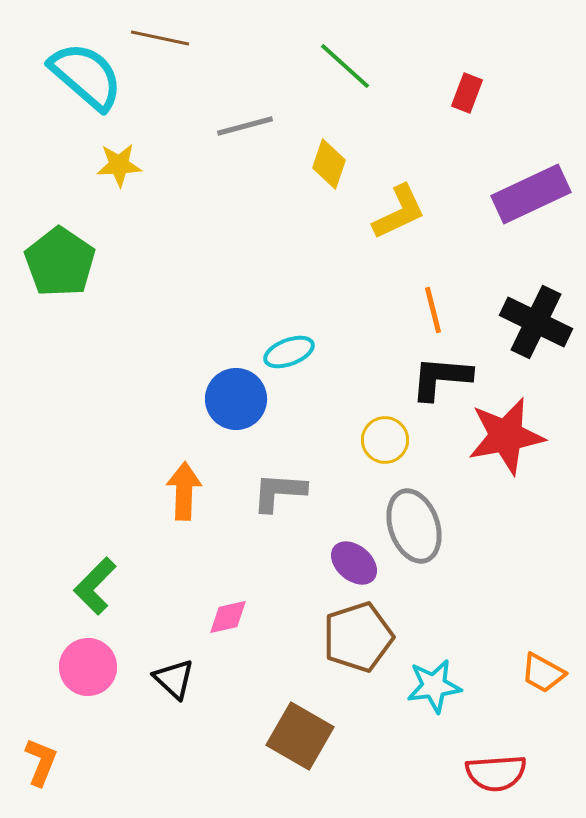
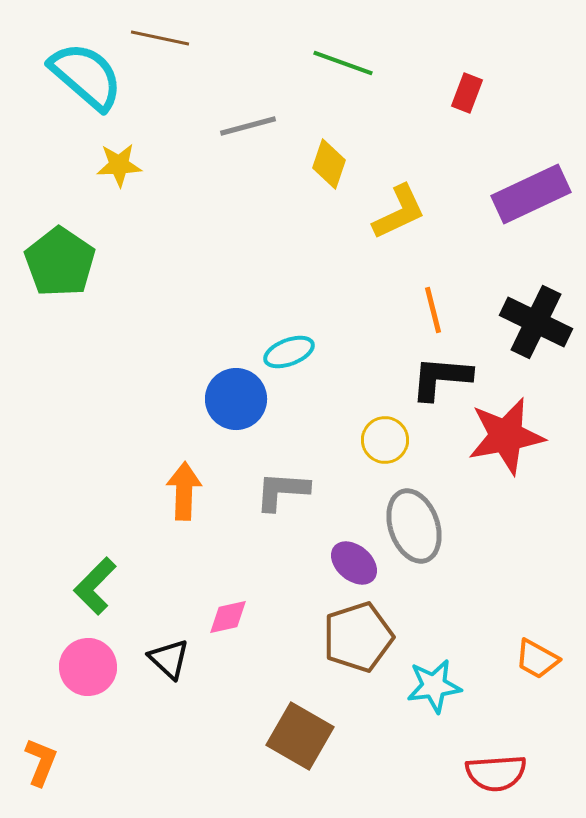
green line: moved 2 px left, 3 px up; rotated 22 degrees counterclockwise
gray line: moved 3 px right
gray L-shape: moved 3 px right, 1 px up
orange trapezoid: moved 6 px left, 14 px up
black triangle: moved 5 px left, 20 px up
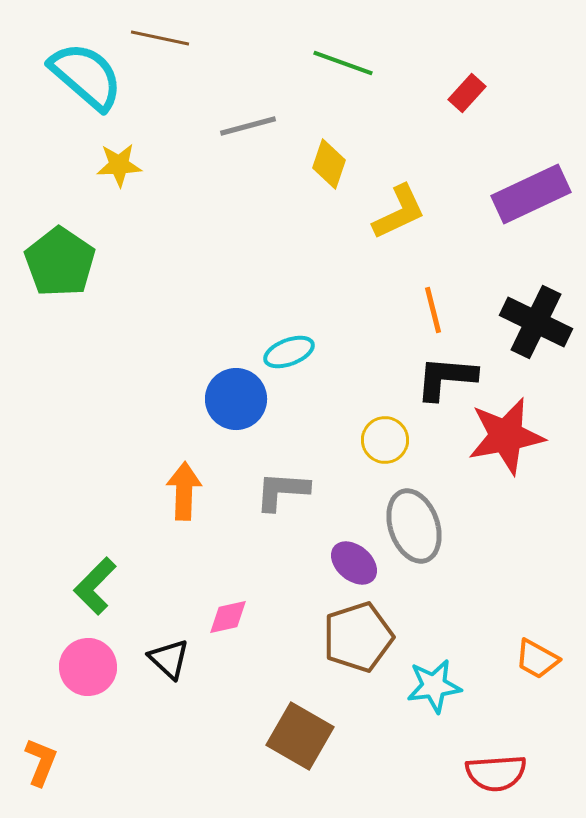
red rectangle: rotated 21 degrees clockwise
black L-shape: moved 5 px right
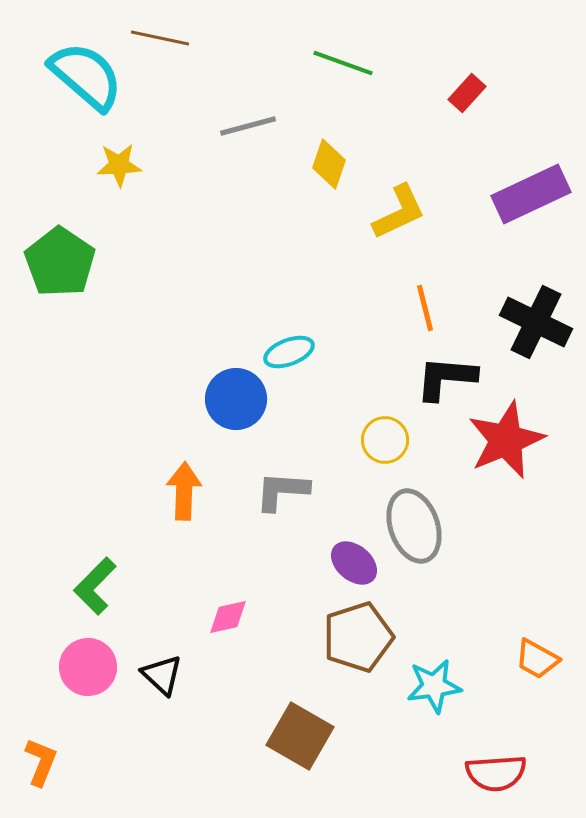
orange line: moved 8 px left, 2 px up
red star: moved 4 px down; rotated 12 degrees counterclockwise
black triangle: moved 7 px left, 16 px down
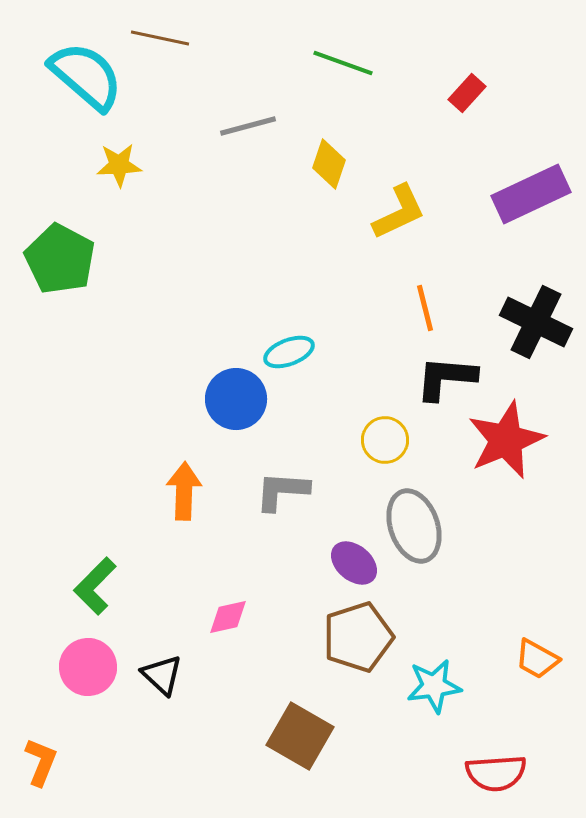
green pentagon: moved 3 px up; rotated 6 degrees counterclockwise
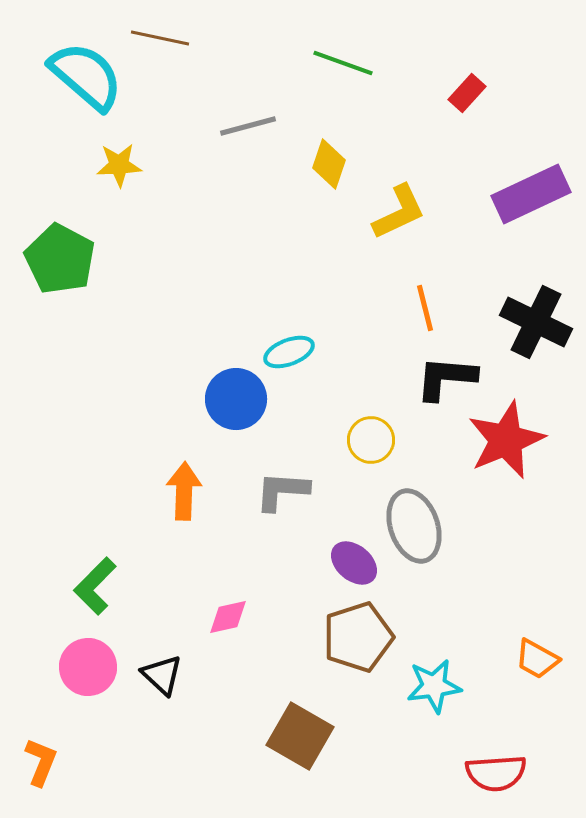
yellow circle: moved 14 px left
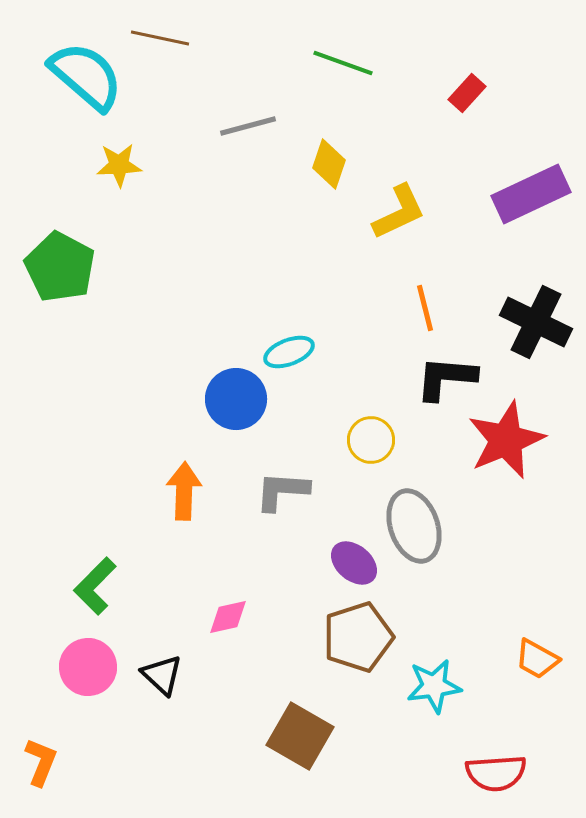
green pentagon: moved 8 px down
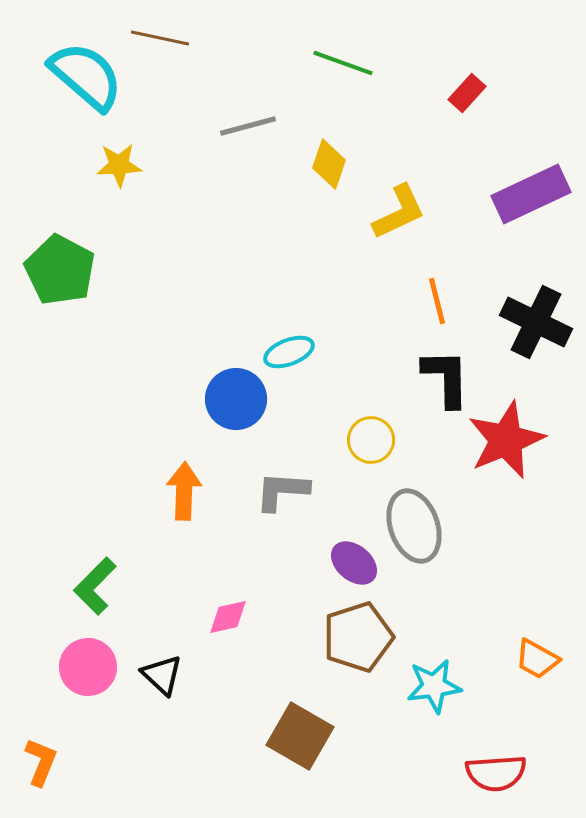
green pentagon: moved 3 px down
orange line: moved 12 px right, 7 px up
black L-shape: rotated 84 degrees clockwise
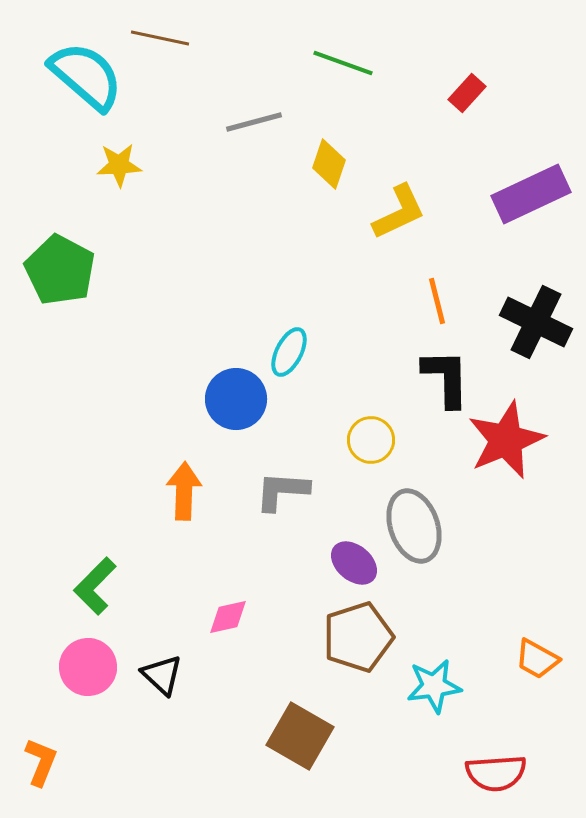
gray line: moved 6 px right, 4 px up
cyan ellipse: rotated 42 degrees counterclockwise
